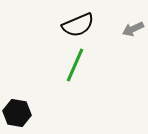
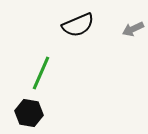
green line: moved 34 px left, 8 px down
black hexagon: moved 12 px right
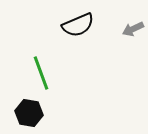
green line: rotated 44 degrees counterclockwise
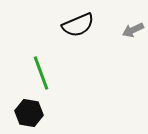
gray arrow: moved 1 px down
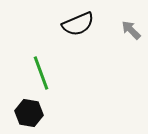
black semicircle: moved 1 px up
gray arrow: moved 2 px left; rotated 70 degrees clockwise
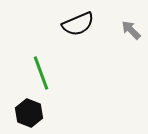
black hexagon: rotated 12 degrees clockwise
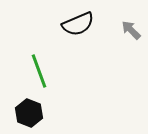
green line: moved 2 px left, 2 px up
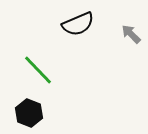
gray arrow: moved 4 px down
green line: moved 1 px left, 1 px up; rotated 24 degrees counterclockwise
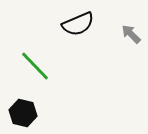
green line: moved 3 px left, 4 px up
black hexagon: moved 6 px left; rotated 8 degrees counterclockwise
